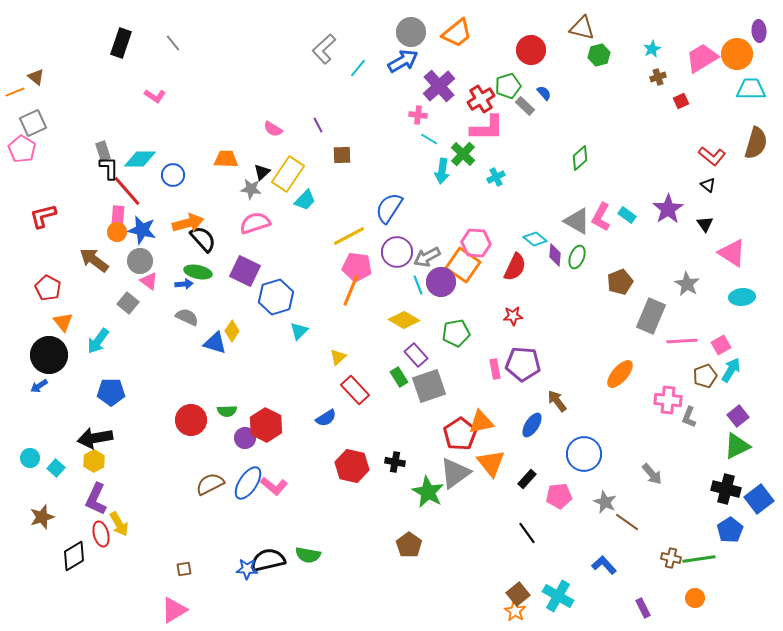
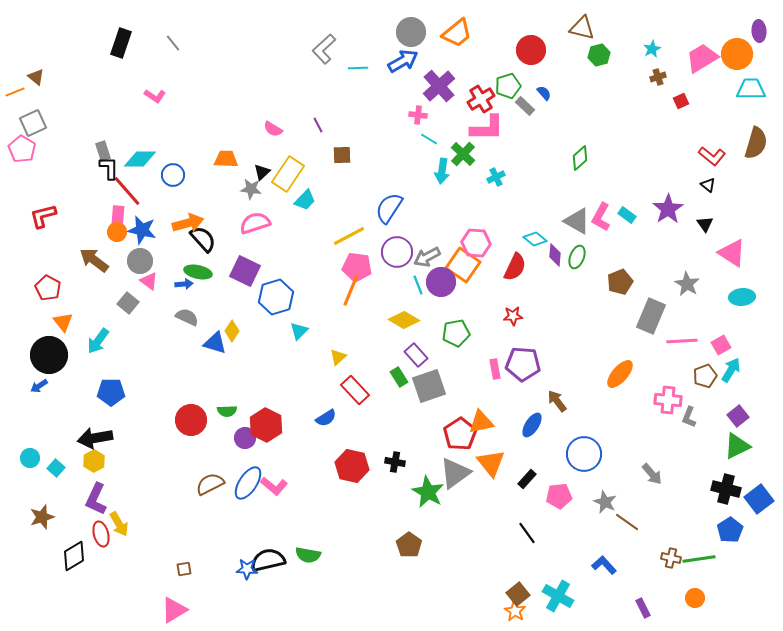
cyan line at (358, 68): rotated 48 degrees clockwise
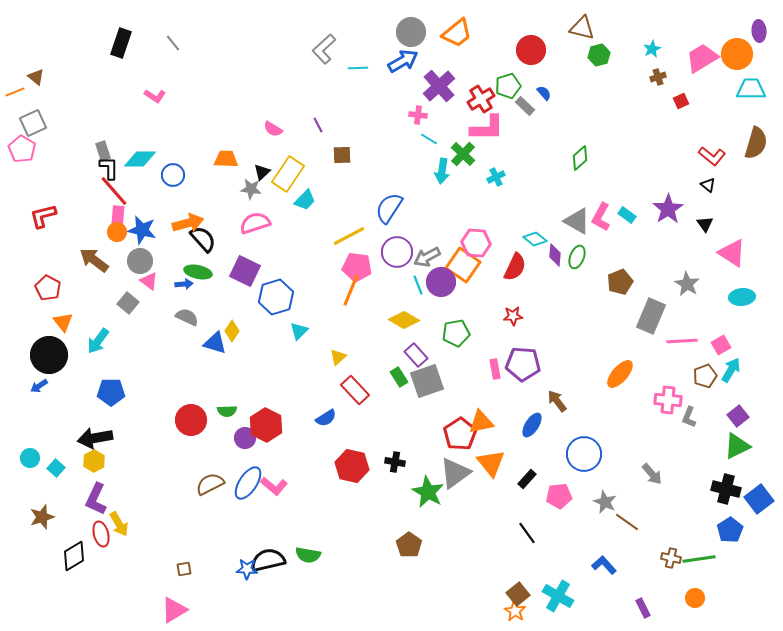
red line at (127, 191): moved 13 px left
gray square at (429, 386): moved 2 px left, 5 px up
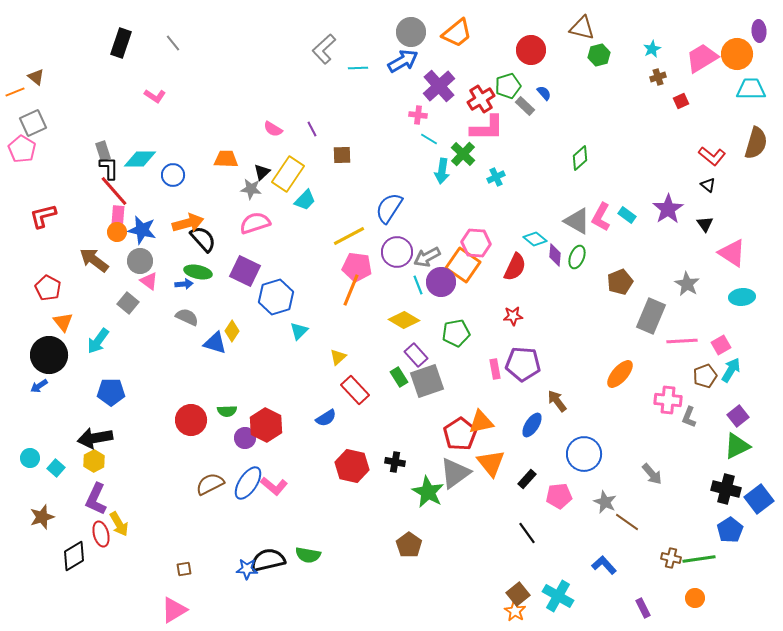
purple line at (318, 125): moved 6 px left, 4 px down
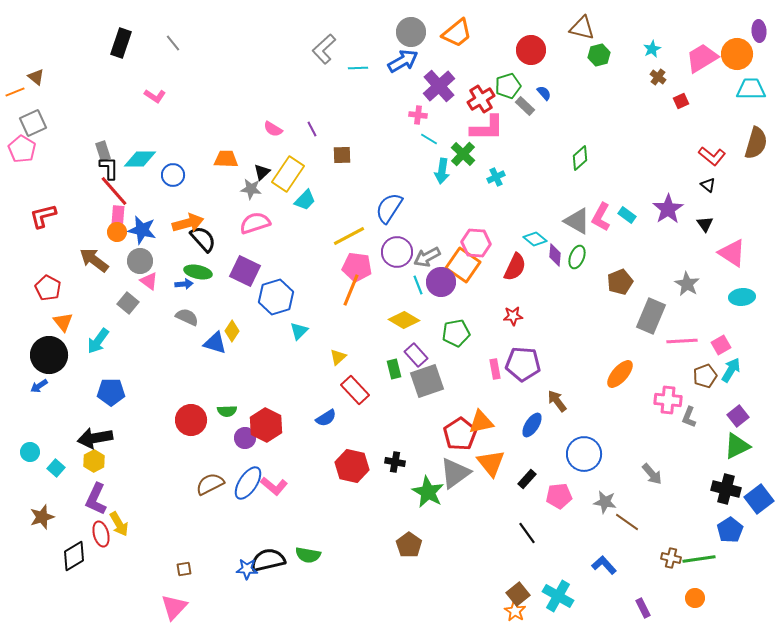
brown cross at (658, 77): rotated 35 degrees counterclockwise
green rectangle at (399, 377): moved 5 px left, 8 px up; rotated 18 degrees clockwise
cyan circle at (30, 458): moved 6 px up
gray star at (605, 502): rotated 15 degrees counterclockwise
pink triangle at (174, 610): moved 3 px up; rotated 16 degrees counterclockwise
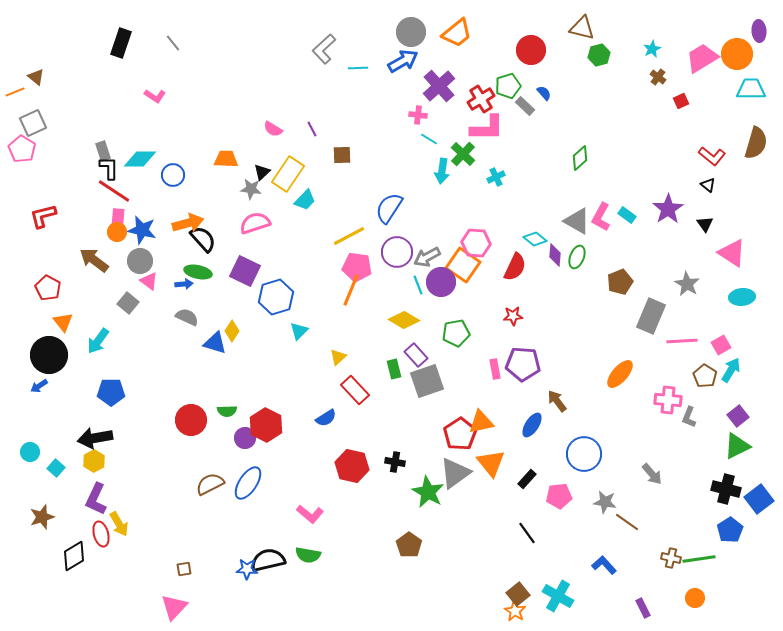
red line at (114, 191): rotated 16 degrees counterclockwise
pink rectangle at (118, 215): moved 3 px down
brown pentagon at (705, 376): rotated 20 degrees counterclockwise
pink L-shape at (274, 486): moved 36 px right, 28 px down
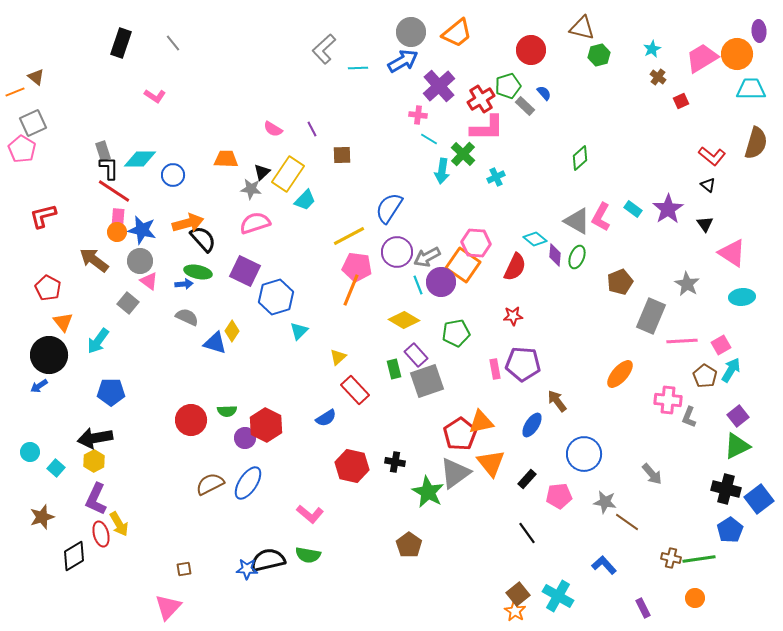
cyan rectangle at (627, 215): moved 6 px right, 6 px up
pink triangle at (174, 607): moved 6 px left
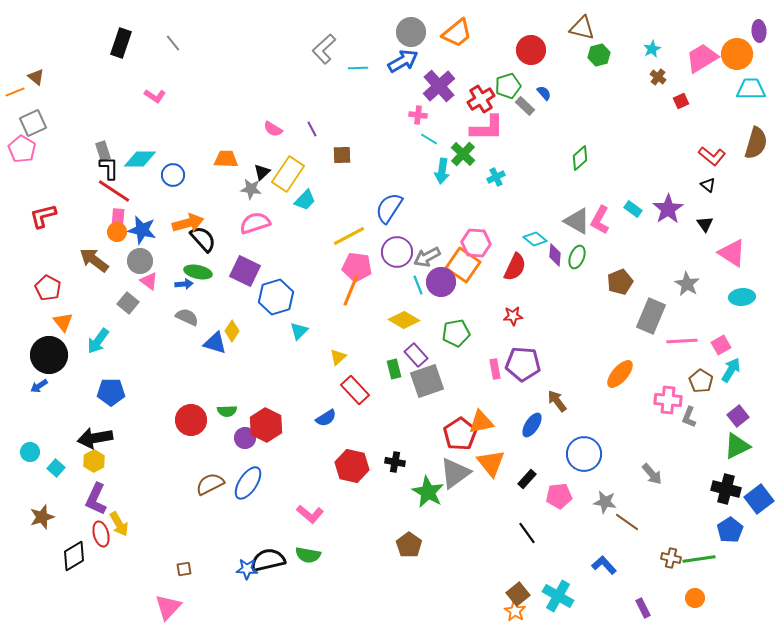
pink L-shape at (601, 217): moved 1 px left, 3 px down
brown pentagon at (705, 376): moved 4 px left, 5 px down
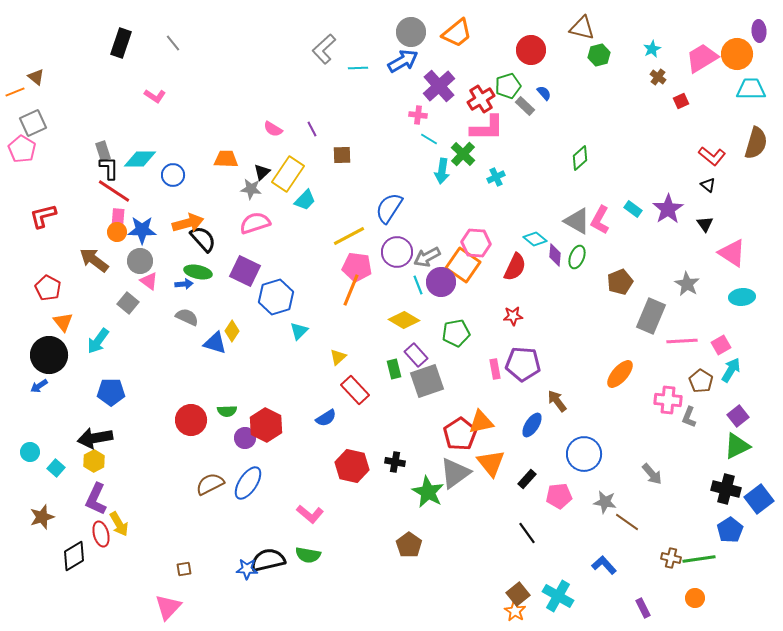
blue star at (142, 230): rotated 12 degrees counterclockwise
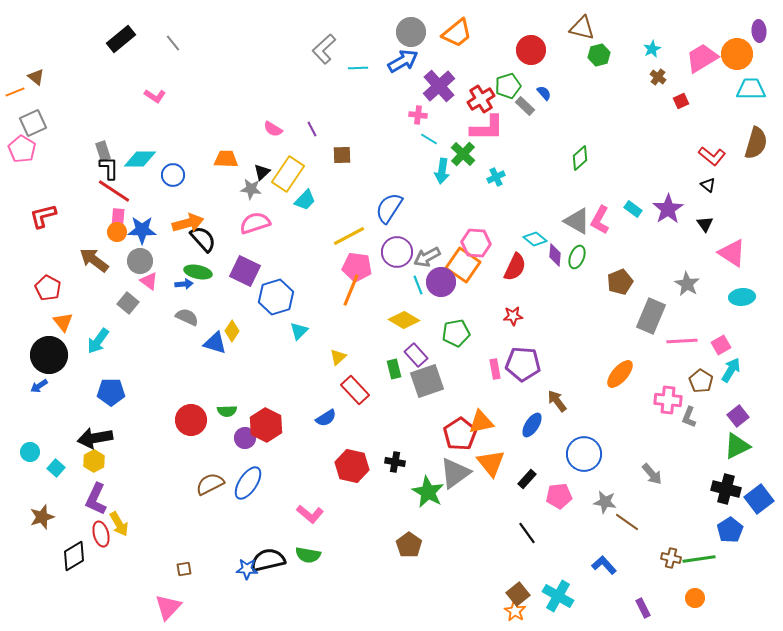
black rectangle at (121, 43): moved 4 px up; rotated 32 degrees clockwise
